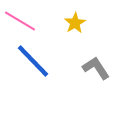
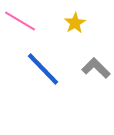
blue line: moved 10 px right, 8 px down
gray L-shape: rotated 12 degrees counterclockwise
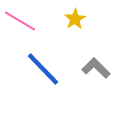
yellow star: moved 4 px up
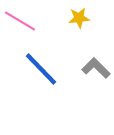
yellow star: moved 4 px right, 1 px up; rotated 25 degrees clockwise
blue line: moved 2 px left
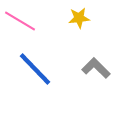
blue line: moved 6 px left
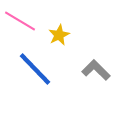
yellow star: moved 20 px left, 17 px down; rotated 20 degrees counterclockwise
gray L-shape: moved 2 px down
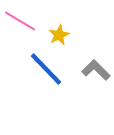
blue line: moved 11 px right
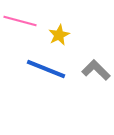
pink line: rotated 16 degrees counterclockwise
blue line: rotated 24 degrees counterclockwise
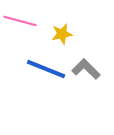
yellow star: moved 3 px right, 1 px up; rotated 15 degrees clockwise
gray L-shape: moved 10 px left, 1 px up
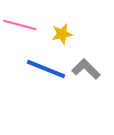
pink line: moved 4 px down
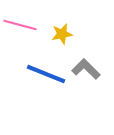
blue line: moved 5 px down
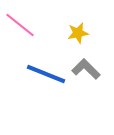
pink line: rotated 24 degrees clockwise
yellow star: moved 16 px right, 1 px up
